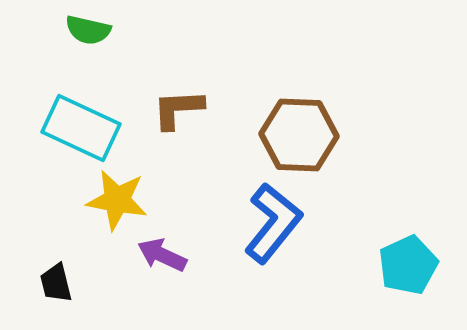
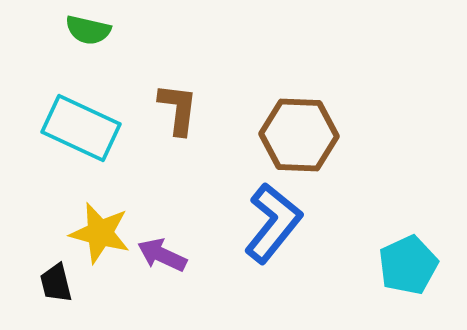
brown L-shape: rotated 100 degrees clockwise
yellow star: moved 17 px left, 33 px down; rotated 4 degrees clockwise
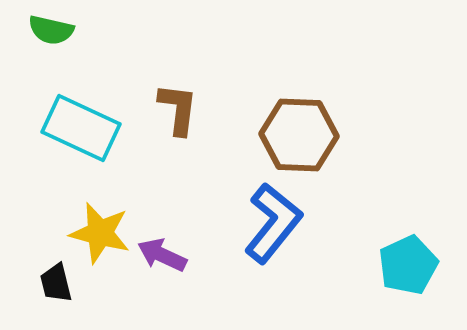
green semicircle: moved 37 px left
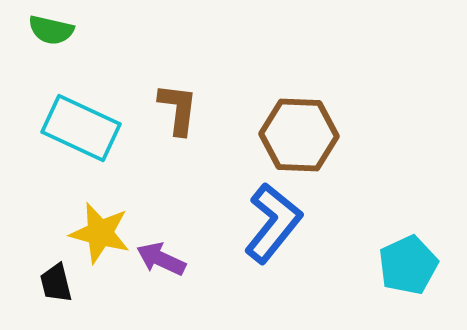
purple arrow: moved 1 px left, 4 px down
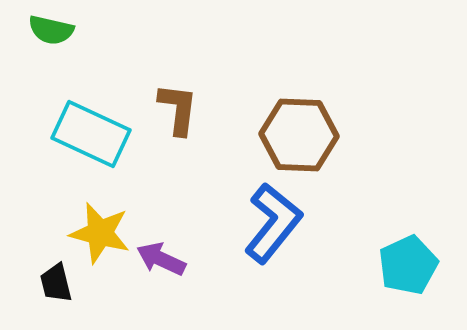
cyan rectangle: moved 10 px right, 6 px down
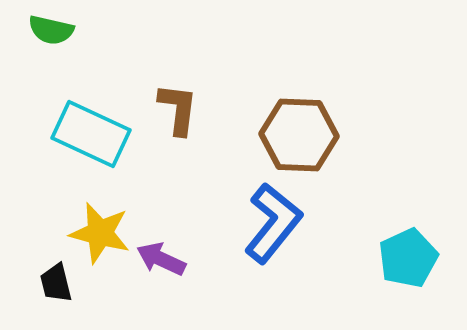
cyan pentagon: moved 7 px up
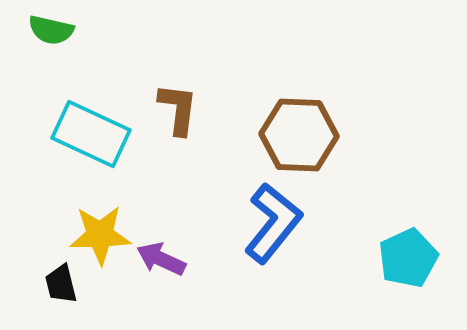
yellow star: moved 2 px down; rotated 16 degrees counterclockwise
black trapezoid: moved 5 px right, 1 px down
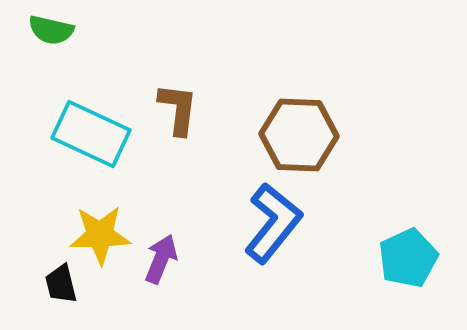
purple arrow: rotated 87 degrees clockwise
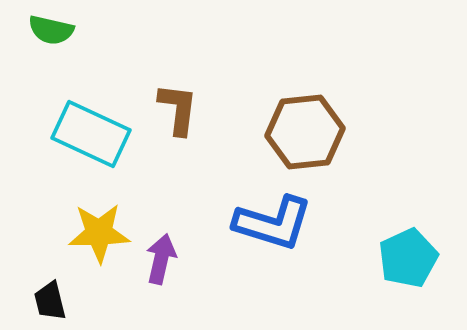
brown hexagon: moved 6 px right, 3 px up; rotated 8 degrees counterclockwise
blue L-shape: rotated 68 degrees clockwise
yellow star: moved 1 px left, 2 px up
purple arrow: rotated 9 degrees counterclockwise
black trapezoid: moved 11 px left, 17 px down
